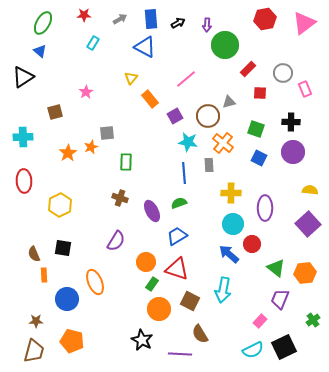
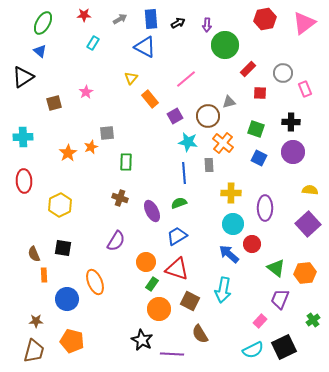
brown square at (55, 112): moved 1 px left, 9 px up
purple line at (180, 354): moved 8 px left
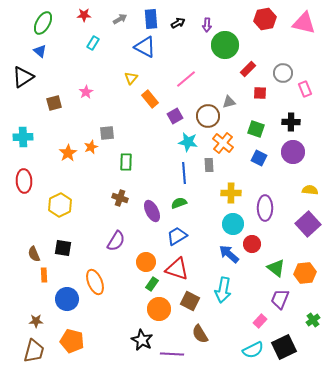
pink triangle at (304, 23): rotated 50 degrees clockwise
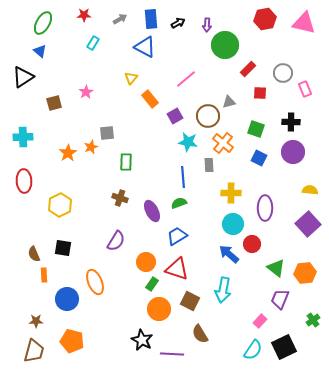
blue line at (184, 173): moved 1 px left, 4 px down
cyan semicircle at (253, 350): rotated 30 degrees counterclockwise
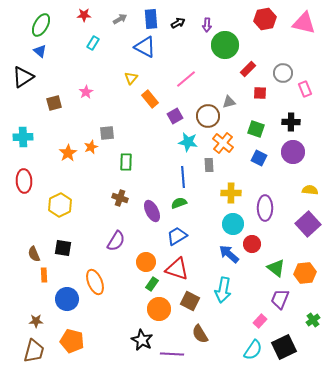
green ellipse at (43, 23): moved 2 px left, 2 px down
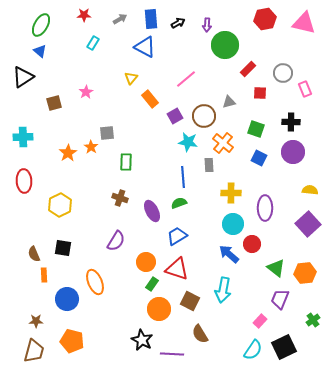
brown circle at (208, 116): moved 4 px left
orange star at (91, 147): rotated 16 degrees counterclockwise
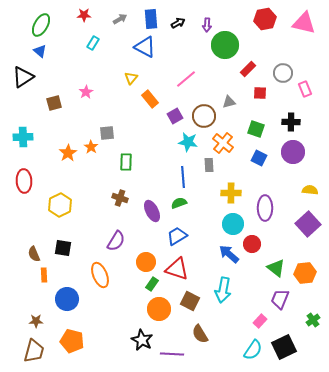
orange ellipse at (95, 282): moved 5 px right, 7 px up
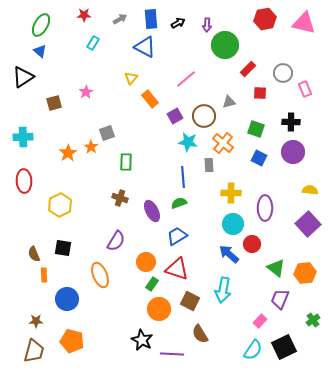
gray square at (107, 133): rotated 14 degrees counterclockwise
